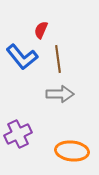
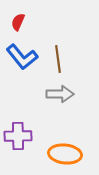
red semicircle: moved 23 px left, 8 px up
purple cross: moved 2 px down; rotated 24 degrees clockwise
orange ellipse: moved 7 px left, 3 px down
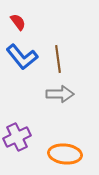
red semicircle: rotated 120 degrees clockwise
purple cross: moved 1 px left, 1 px down; rotated 24 degrees counterclockwise
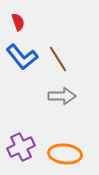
red semicircle: rotated 18 degrees clockwise
brown line: rotated 24 degrees counterclockwise
gray arrow: moved 2 px right, 2 px down
purple cross: moved 4 px right, 10 px down
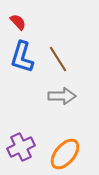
red semicircle: rotated 24 degrees counterclockwise
blue L-shape: rotated 56 degrees clockwise
orange ellipse: rotated 56 degrees counterclockwise
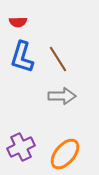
red semicircle: rotated 132 degrees clockwise
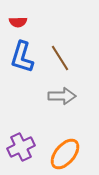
brown line: moved 2 px right, 1 px up
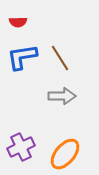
blue L-shape: rotated 64 degrees clockwise
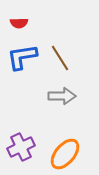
red semicircle: moved 1 px right, 1 px down
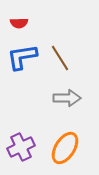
gray arrow: moved 5 px right, 2 px down
orange ellipse: moved 6 px up; rotated 8 degrees counterclockwise
